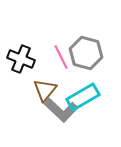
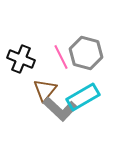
gray L-shape: moved 1 px left, 1 px up
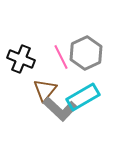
gray hexagon: rotated 20 degrees clockwise
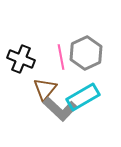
pink line: rotated 15 degrees clockwise
brown triangle: moved 1 px up
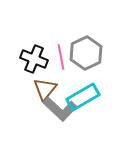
black cross: moved 13 px right
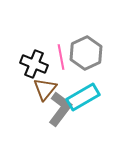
black cross: moved 5 px down
gray L-shape: rotated 96 degrees counterclockwise
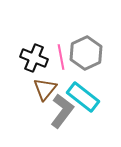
black cross: moved 6 px up
cyan rectangle: rotated 68 degrees clockwise
gray L-shape: moved 2 px right, 2 px down
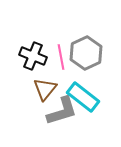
black cross: moved 1 px left, 2 px up
gray L-shape: rotated 36 degrees clockwise
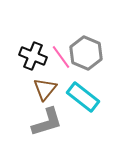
gray hexagon: rotated 12 degrees counterclockwise
pink line: rotated 25 degrees counterclockwise
gray L-shape: moved 15 px left, 11 px down
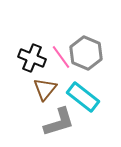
black cross: moved 1 px left, 2 px down
gray L-shape: moved 12 px right
